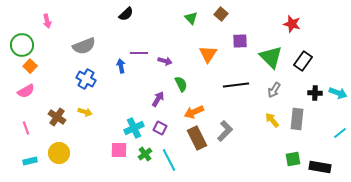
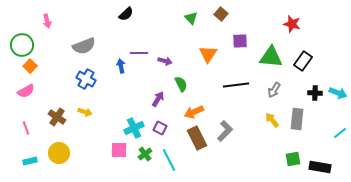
green triangle at (271, 57): rotated 40 degrees counterclockwise
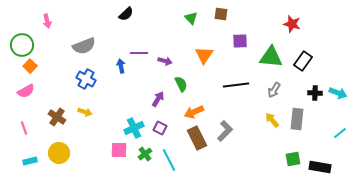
brown square at (221, 14): rotated 32 degrees counterclockwise
orange triangle at (208, 54): moved 4 px left, 1 px down
pink line at (26, 128): moved 2 px left
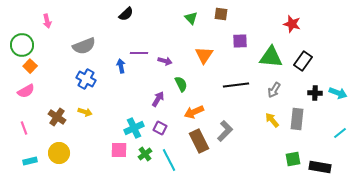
brown rectangle at (197, 138): moved 2 px right, 3 px down
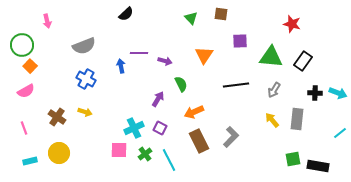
gray L-shape at (225, 131): moved 6 px right, 6 px down
black rectangle at (320, 167): moved 2 px left, 1 px up
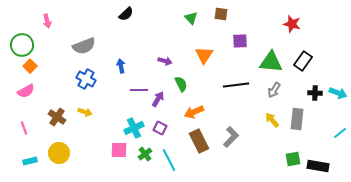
purple line at (139, 53): moved 37 px down
green triangle at (271, 57): moved 5 px down
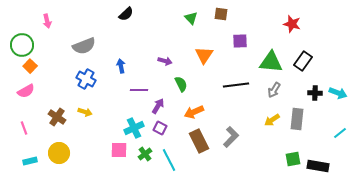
purple arrow at (158, 99): moved 7 px down
yellow arrow at (272, 120): rotated 84 degrees counterclockwise
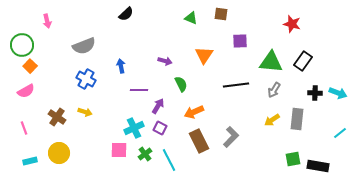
green triangle at (191, 18): rotated 24 degrees counterclockwise
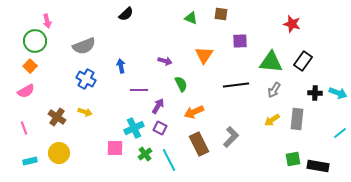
green circle at (22, 45): moved 13 px right, 4 px up
brown rectangle at (199, 141): moved 3 px down
pink square at (119, 150): moved 4 px left, 2 px up
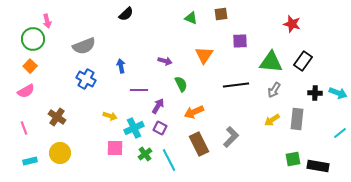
brown square at (221, 14): rotated 16 degrees counterclockwise
green circle at (35, 41): moved 2 px left, 2 px up
yellow arrow at (85, 112): moved 25 px right, 4 px down
yellow circle at (59, 153): moved 1 px right
